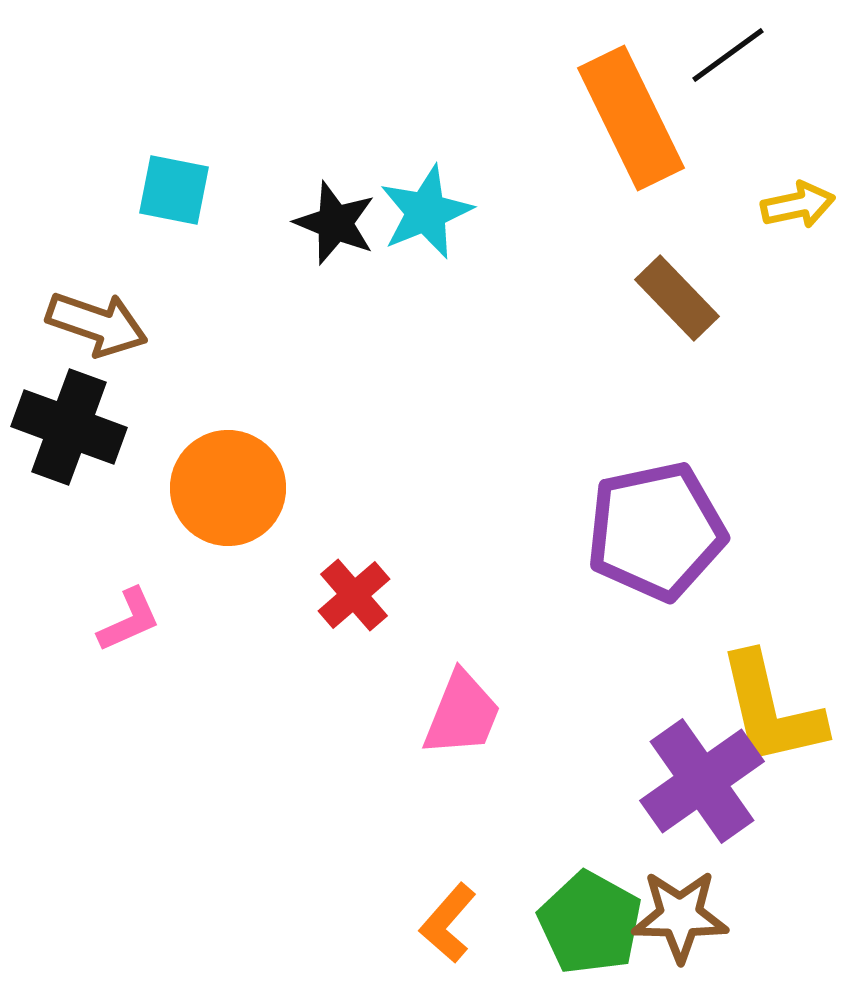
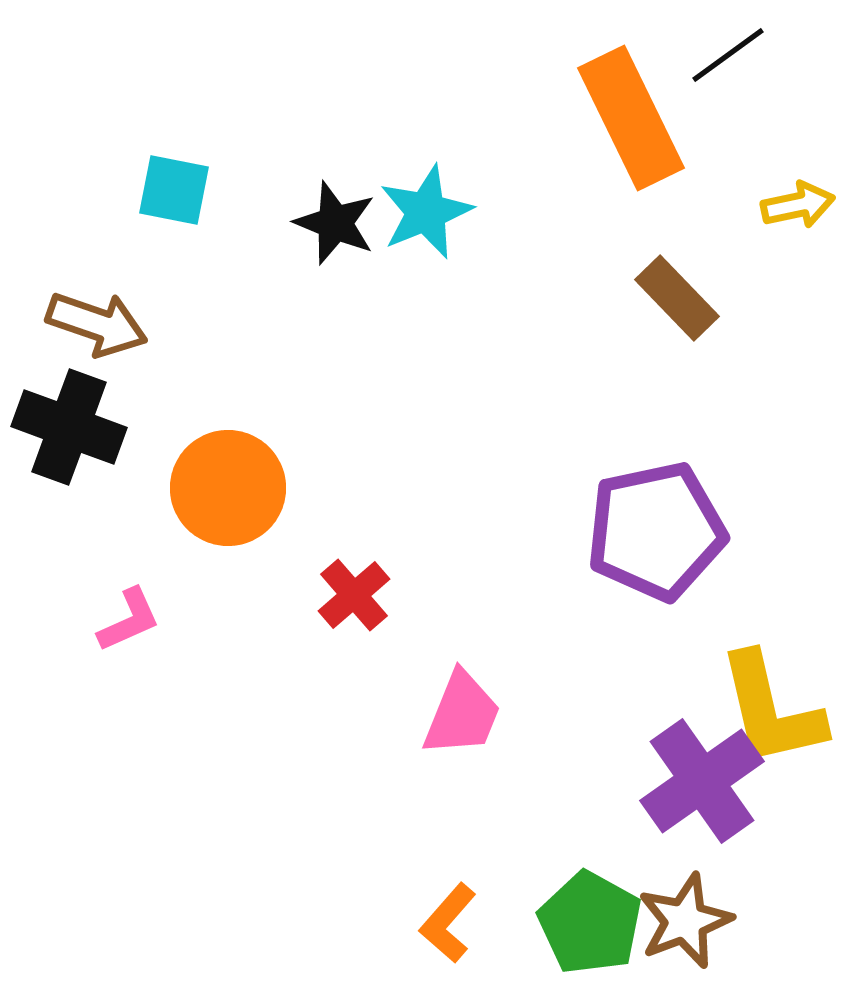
brown star: moved 5 px right, 5 px down; rotated 22 degrees counterclockwise
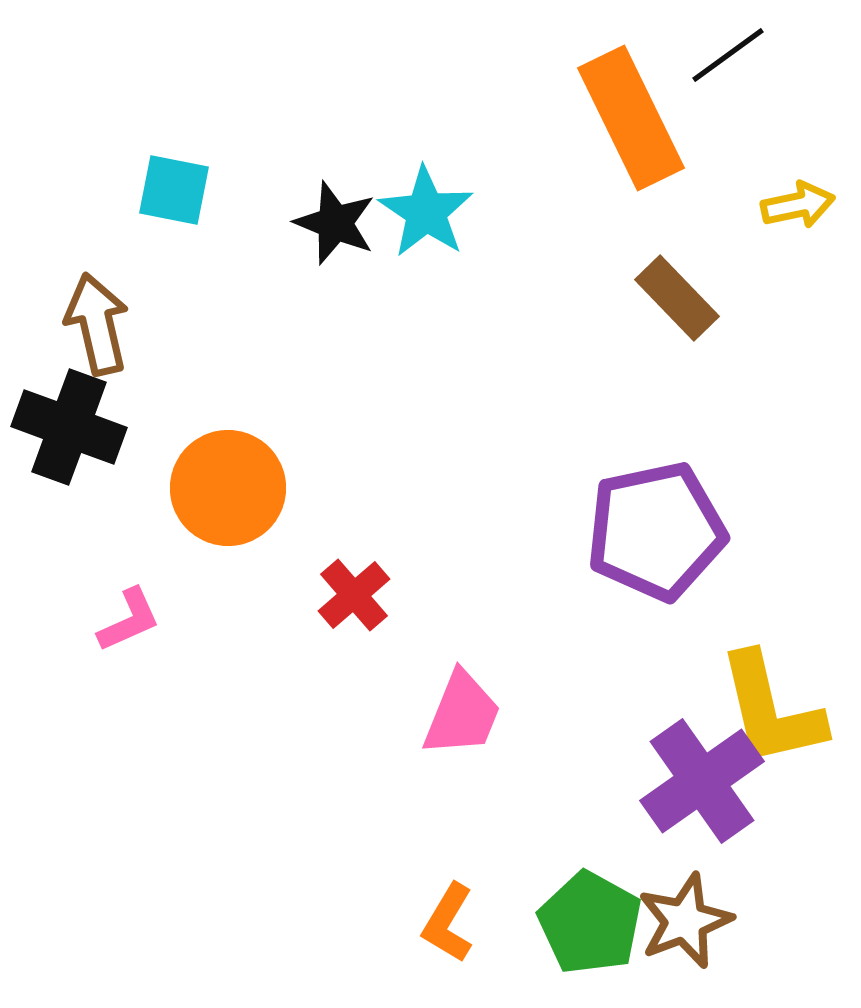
cyan star: rotated 16 degrees counterclockwise
brown arrow: rotated 122 degrees counterclockwise
orange L-shape: rotated 10 degrees counterclockwise
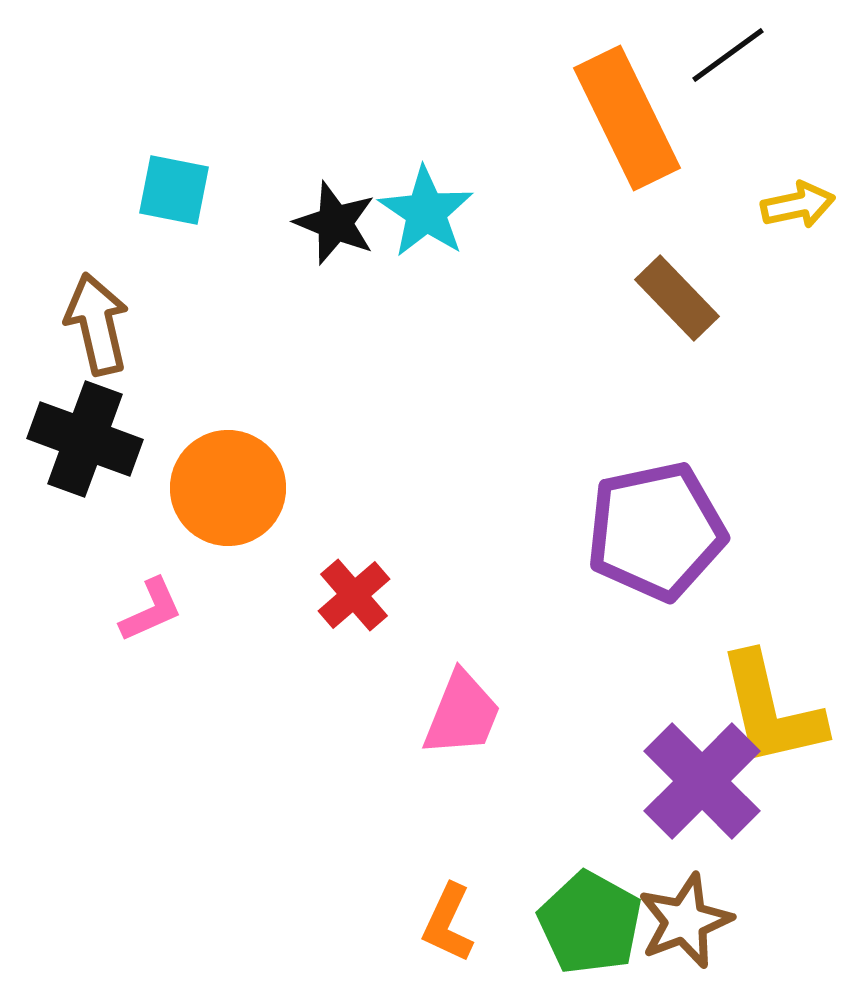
orange rectangle: moved 4 px left
black cross: moved 16 px right, 12 px down
pink L-shape: moved 22 px right, 10 px up
purple cross: rotated 10 degrees counterclockwise
orange L-shape: rotated 6 degrees counterclockwise
